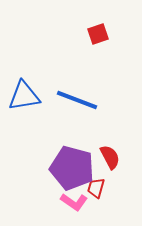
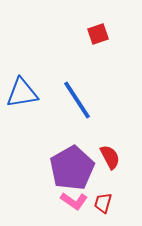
blue triangle: moved 2 px left, 3 px up
blue line: rotated 36 degrees clockwise
purple pentagon: rotated 27 degrees clockwise
red trapezoid: moved 7 px right, 15 px down
pink L-shape: moved 1 px up
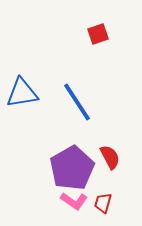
blue line: moved 2 px down
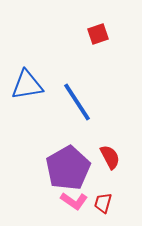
blue triangle: moved 5 px right, 8 px up
purple pentagon: moved 4 px left
